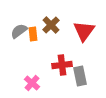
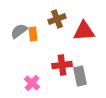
brown cross: moved 6 px right, 6 px up; rotated 24 degrees clockwise
red triangle: rotated 50 degrees clockwise
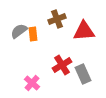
red cross: rotated 24 degrees counterclockwise
gray rectangle: moved 3 px right, 2 px up; rotated 12 degrees counterclockwise
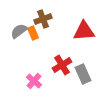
brown cross: moved 14 px left
orange rectangle: moved 1 px up; rotated 16 degrees counterclockwise
pink cross: moved 2 px right, 2 px up
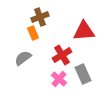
brown cross: moved 3 px left, 2 px up
gray semicircle: moved 4 px right, 27 px down
red cross: moved 10 px up
pink cross: moved 25 px right, 2 px up
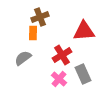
orange rectangle: rotated 24 degrees clockwise
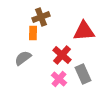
brown cross: moved 1 px right
red cross: rotated 18 degrees counterclockwise
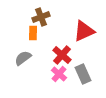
red triangle: rotated 20 degrees counterclockwise
pink cross: moved 5 px up
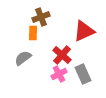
pink cross: rotated 21 degrees clockwise
